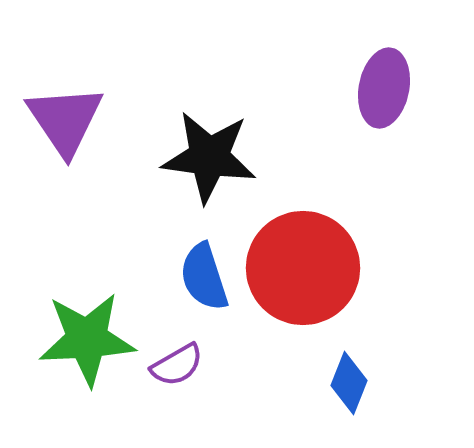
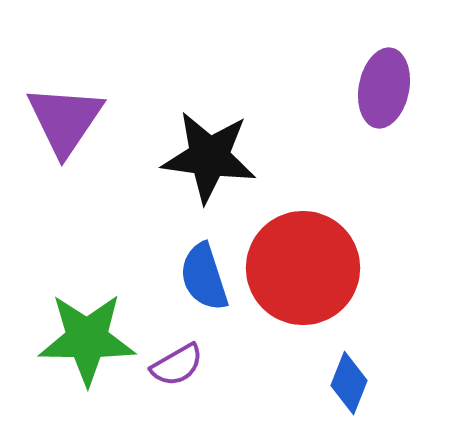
purple triangle: rotated 8 degrees clockwise
green star: rotated 4 degrees clockwise
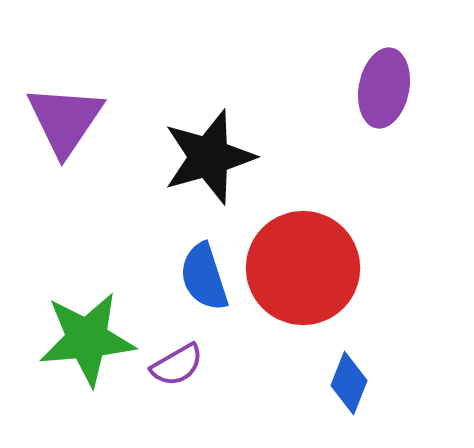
black star: rotated 24 degrees counterclockwise
green star: rotated 6 degrees counterclockwise
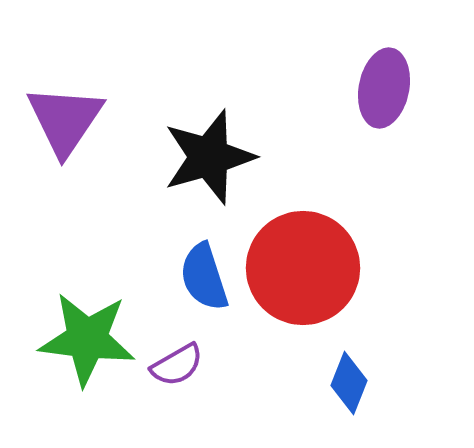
green star: rotated 12 degrees clockwise
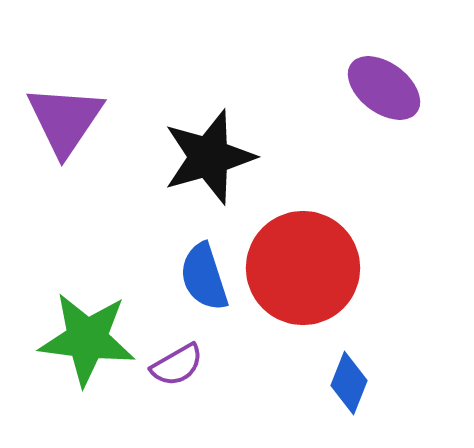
purple ellipse: rotated 64 degrees counterclockwise
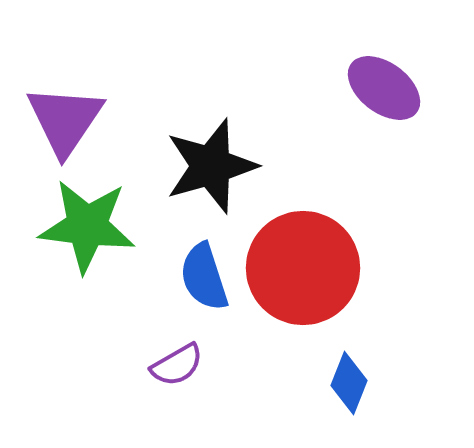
black star: moved 2 px right, 9 px down
green star: moved 113 px up
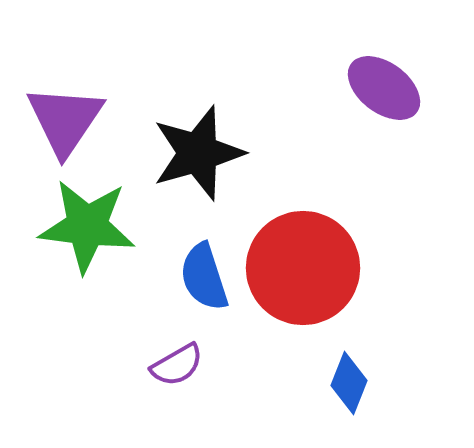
black star: moved 13 px left, 13 px up
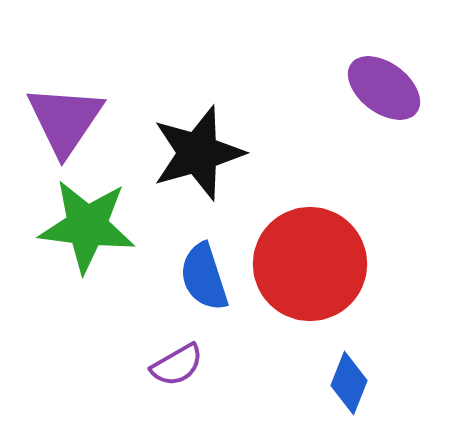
red circle: moved 7 px right, 4 px up
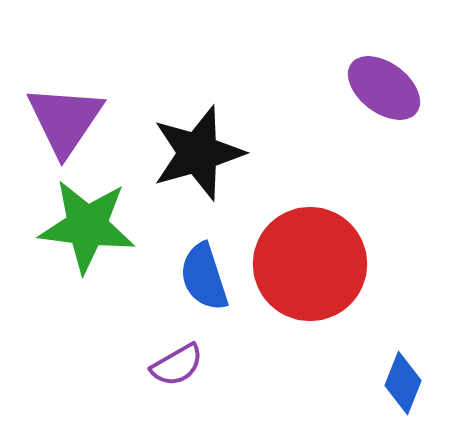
blue diamond: moved 54 px right
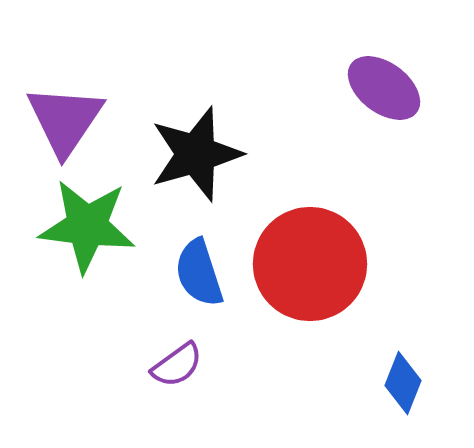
black star: moved 2 px left, 1 px down
blue semicircle: moved 5 px left, 4 px up
purple semicircle: rotated 6 degrees counterclockwise
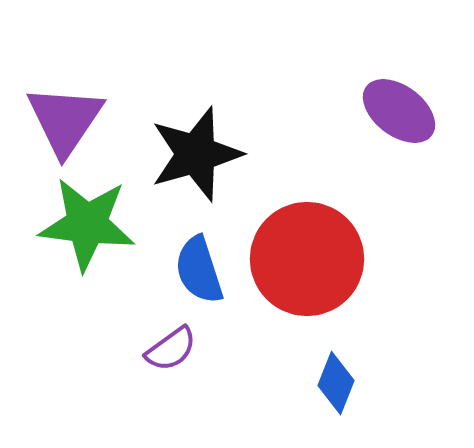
purple ellipse: moved 15 px right, 23 px down
green star: moved 2 px up
red circle: moved 3 px left, 5 px up
blue semicircle: moved 3 px up
purple semicircle: moved 6 px left, 16 px up
blue diamond: moved 67 px left
